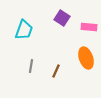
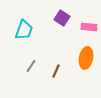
orange ellipse: rotated 30 degrees clockwise
gray line: rotated 24 degrees clockwise
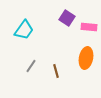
purple square: moved 5 px right
cyan trapezoid: rotated 15 degrees clockwise
brown line: rotated 40 degrees counterclockwise
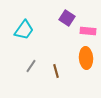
pink rectangle: moved 1 px left, 4 px down
orange ellipse: rotated 15 degrees counterclockwise
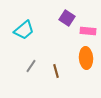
cyan trapezoid: rotated 15 degrees clockwise
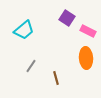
pink rectangle: rotated 21 degrees clockwise
brown line: moved 7 px down
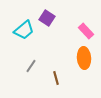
purple square: moved 20 px left
pink rectangle: moved 2 px left; rotated 21 degrees clockwise
orange ellipse: moved 2 px left
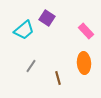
orange ellipse: moved 5 px down
brown line: moved 2 px right
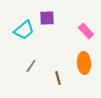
purple square: rotated 35 degrees counterclockwise
